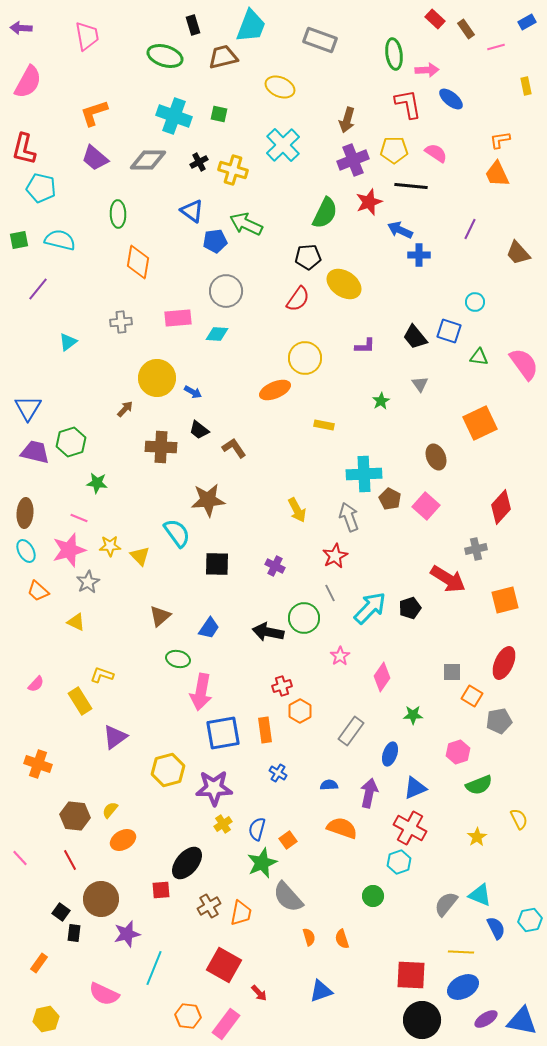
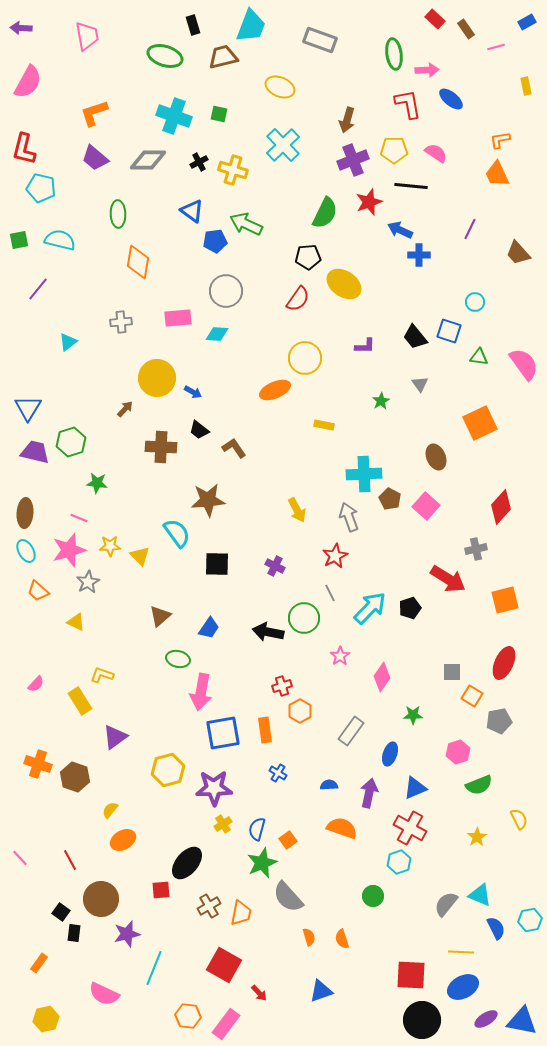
brown hexagon at (75, 816): moved 39 px up; rotated 12 degrees clockwise
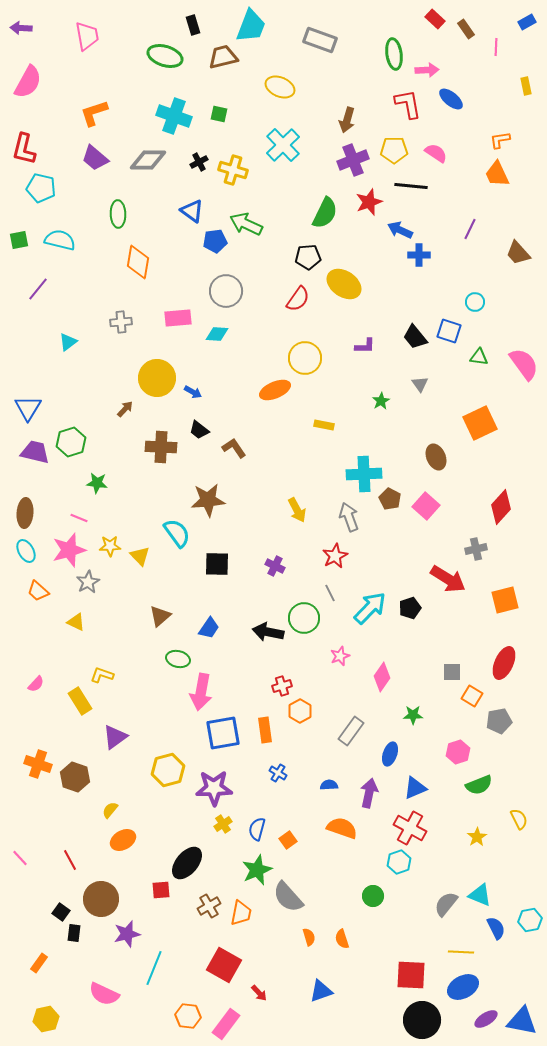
pink line at (496, 47): rotated 72 degrees counterclockwise
pink star at (340, 656): rotated 12 degrees clockwise
green star at (262, 863): moved 5 px left, 7 px down
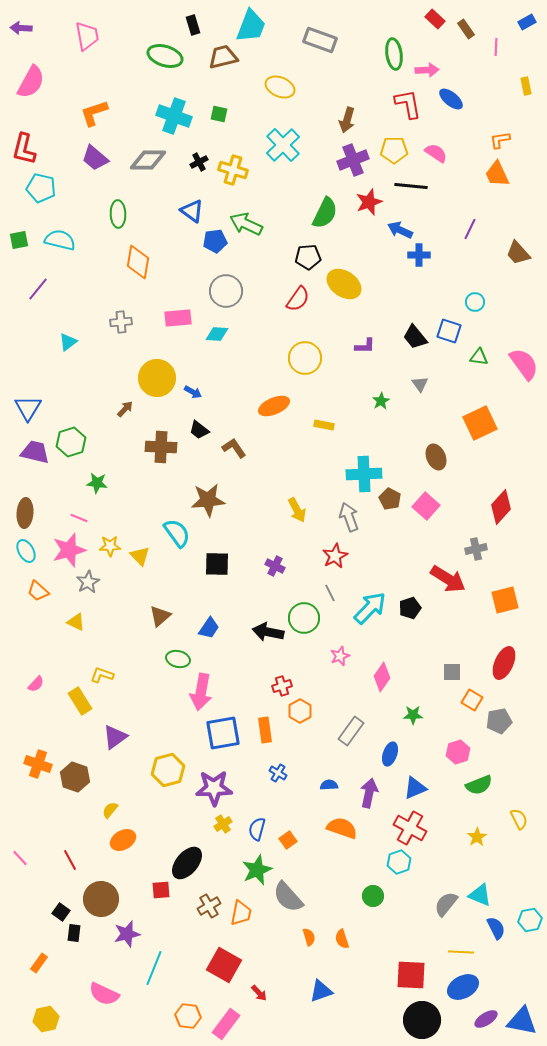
pink semicircle at (28, 82): moved 3 px right
orange ellipse at (275, 390): moved 1 px left, 16 px down
orange square at (472, 696): moved 4 px down
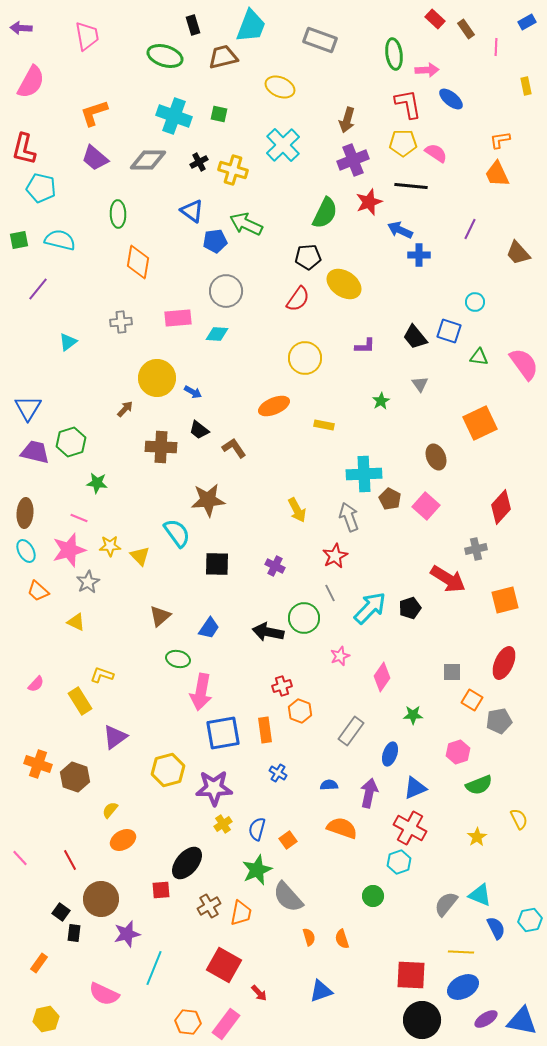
yellow pentagon at (394, 150): moved 9 px right, 7 px up
orange hexagon at (300, 711): rotated 10 degrees counterclockwise
orange hexagon at (188, 1016): moved 6 px down
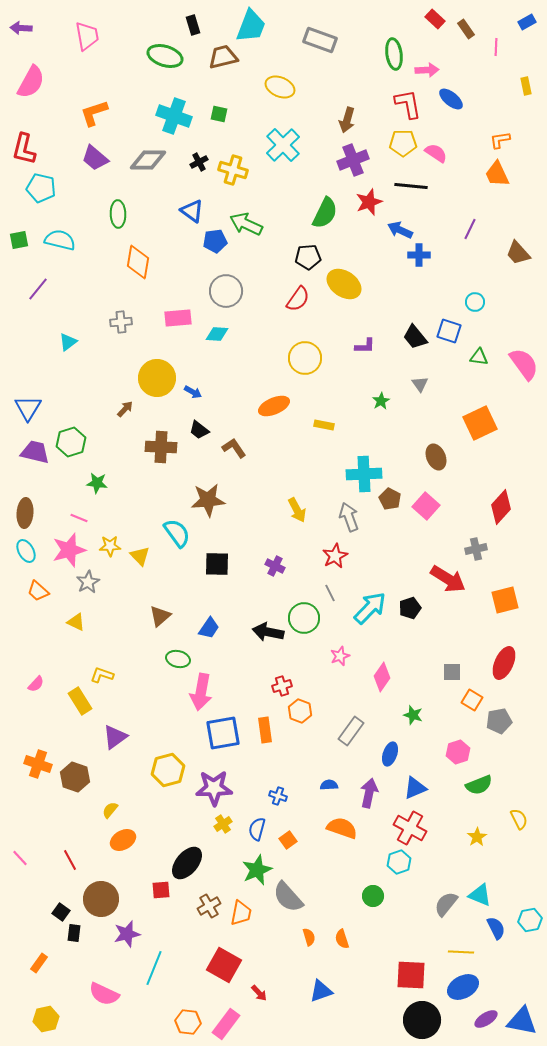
green star at (413, 715): rotated 18 degrees clockwise
blue cross at (278, 773): moved 23 px down; rotated 12 degrees counterclockwise
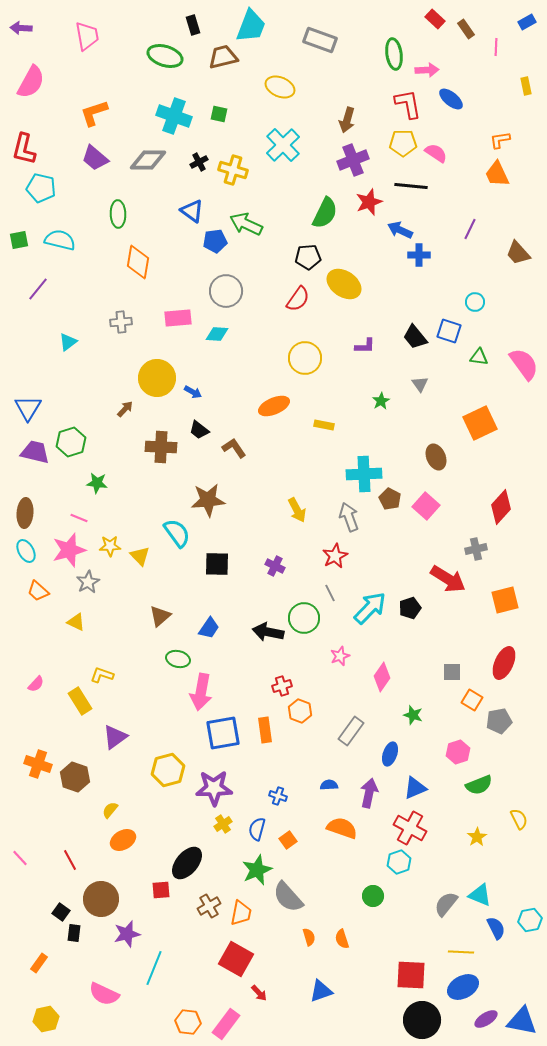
red square at (224, 965): moved 12 px right, 6 px up
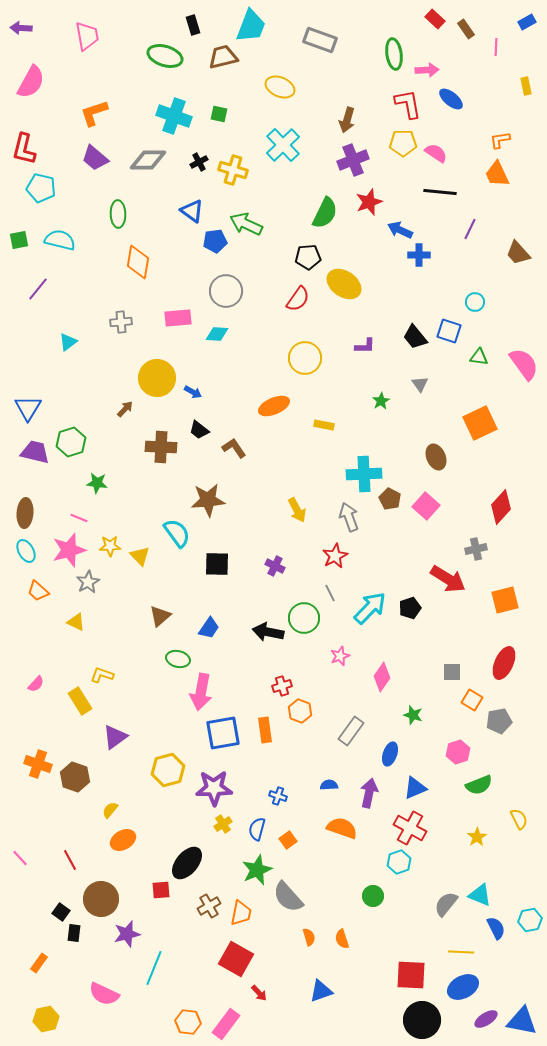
black line at (411, 186): moved 29 px right, 6 px down
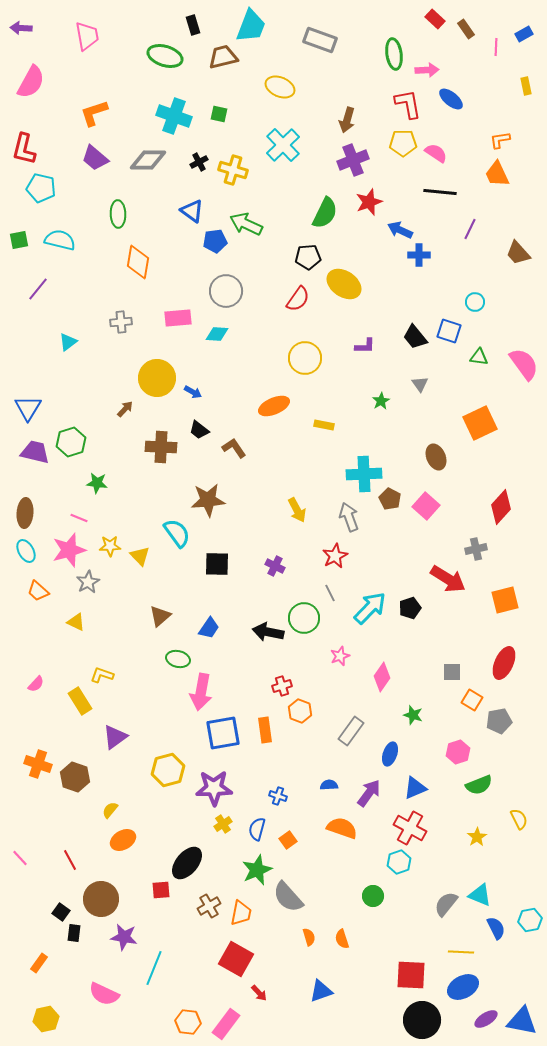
blue rectangle at (527, 22): moved 3 px left, 12 px down
purple arrow at (369, 793): rotated 24 degrees clockwise
purple star at (127, 934): moved 3 px left, 3 px down; rotated 24 degrees clockwise
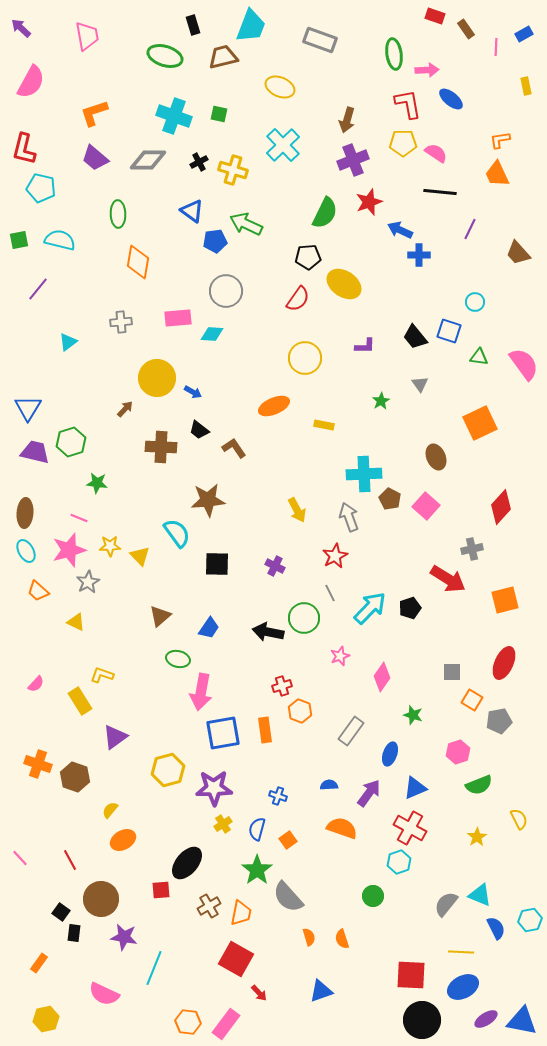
red rectangle at (435, 19): moved 3 px up; rotated 24 degrees counterclockwise
purple arrow at (21, 28): rotated 40 degrees clockwise
cyan diamond at (217, 334): moved 5 px left
gray cross at (476, 549): moved 4 px left
green star at (257, 870): rotated 12 degrees counterclockwise
